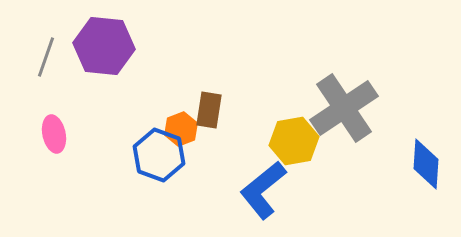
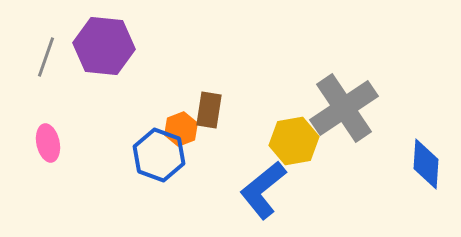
pink ellipse: moved 6 px left, 9 px down
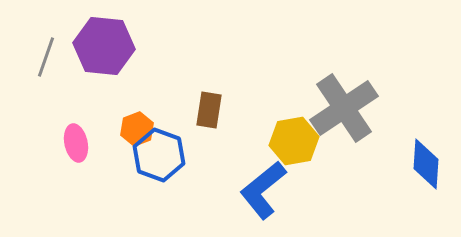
orange hexagon: moved 44 px left
pink ellipse: moved 28 px right
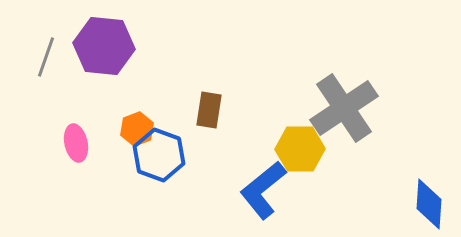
yellow hexagon: moved 6 px right, 8 px down; rotated 9 degrees clockwise
blue diamond: moved 3 px right, 40 px down
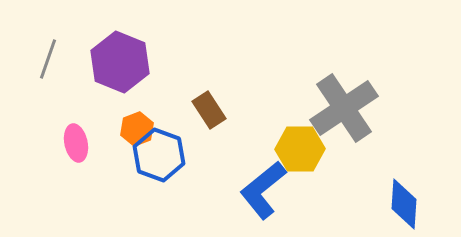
purple hexagon: moved 16 px right, 16 px down; rotated 16 degrees clockwise
gray line: moved 2 px right, 2 px down
brown rectangle: rotated 42 degrees counterclockwise
blue diamond: moved 25 px left
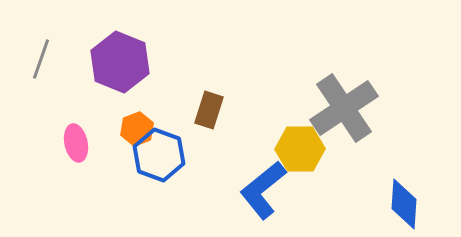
gray line: moved 7 px left
brown rectangle: rotated 51 degrees clockwise
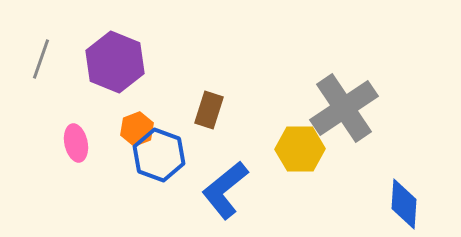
purple hexagon: moved 5 px left
blue L-shape: moved 38 px left
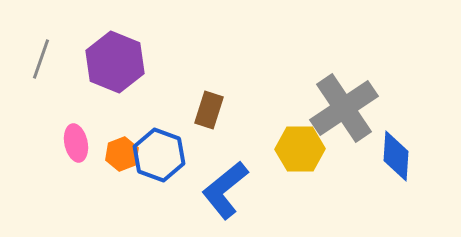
orange hexagon: moved 15 px left, 25 px down
blue diamond: moved 8 px left, 48 px up
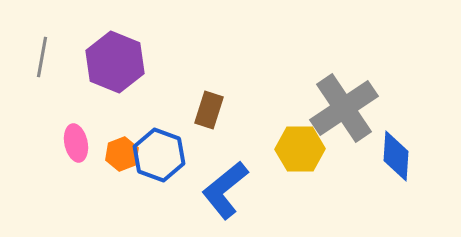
gray line: moved 1 px right, 2 px up; rotated 9 degrees counterclockwise
